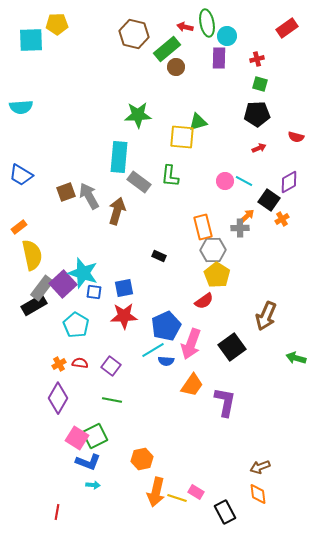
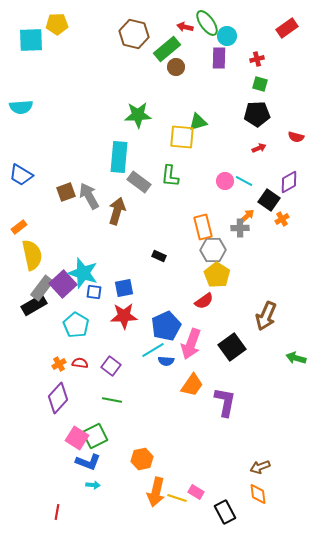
green ellipse at (207, 23): rotated 24 degrees counterclockwise
purple diamond at (58, 398): rotated 12 degrees clockwise
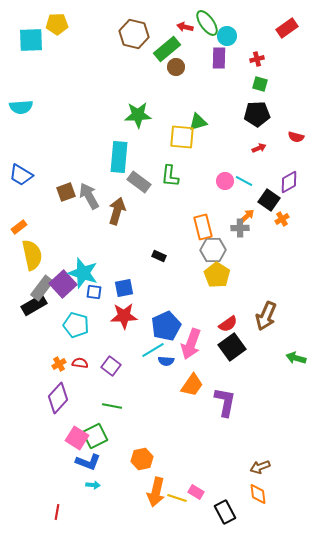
red semicircle at (204, 301): moved 24 px right, 23 px down
cyan pentagon at (76, 325): rotated 15 degrees counterclockwise
green line at (112, 400): moved 6 px down
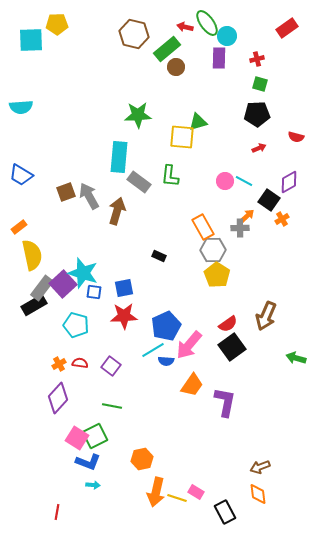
orange rectangle at (203, 227): rotated 15 degrees counterclockwise
pink arrow at (191, 344): moved 2 px left, 1 px down; rotated 20 degrees clockwise
